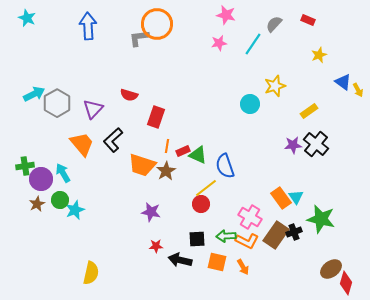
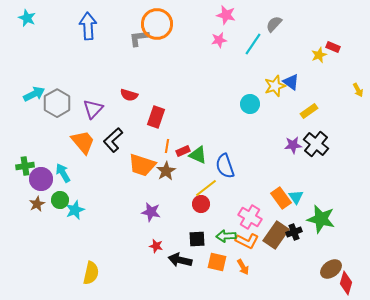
red rectangle at (308, 20): moved 25 px right, 27 px down
pink star at (219, 43): moved 3 px up
blue triangle at (343, 82): moved 52 px left
orange trapezoid at (82, 144): moved 1 px right, 2 px up
red star at (156, 246): rotated 16 degrees clockwise
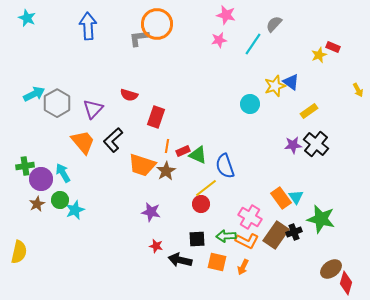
orange arrow at (243, 267): rotated 56 degrees clockwise
yellow semicircle at (91, 273): moved 72 px left, 21 px up
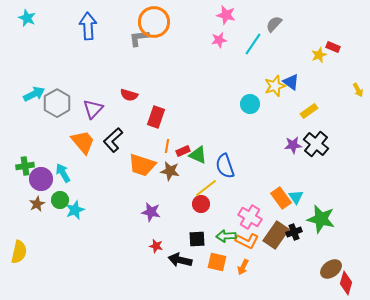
orange circle at (157, 24): moved 3 px left, 2 px up
brown star at (166, 171): moved 4 px right; rotated 30 degrees counterclockwise
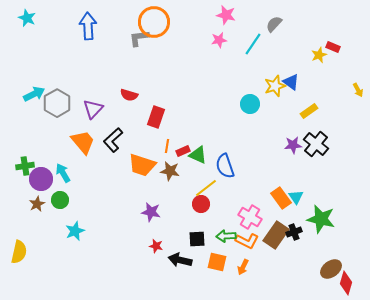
cyan star at (75, 210): moved 21 px down
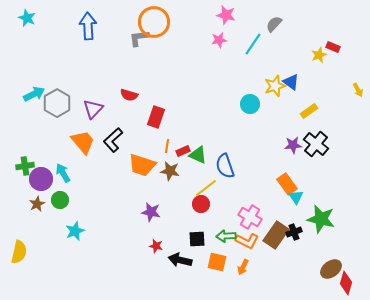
orange rectangle at (281, 198): moved 6 px right, 14 px up
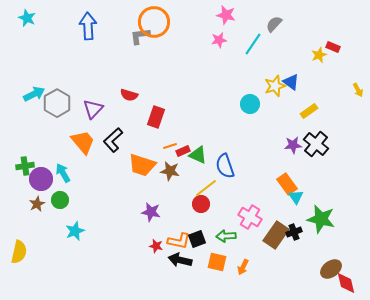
gray L-shape at (139, 38): moved 1 px right, 2 px up
orange line at (167, 146): moved 3 px right; rotated 64 degrees clockwise
black square at (197, 239): rotated 18 degrees counterclockwise
orange L-shape at (247, 241): moved 68 px left; rotated 15 degrees counterclockwise
red diamond at (346, 283): rotated 30 degrees counterclockwise
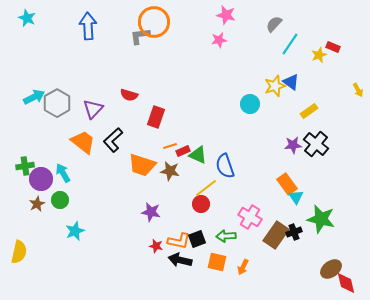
cyan line at (253, 44): moved 37 px right
cyan arrow at (34, 94): moved 3 px down
orange trapezoid at (83, 142): rotated 12 degrees counterclockwise
